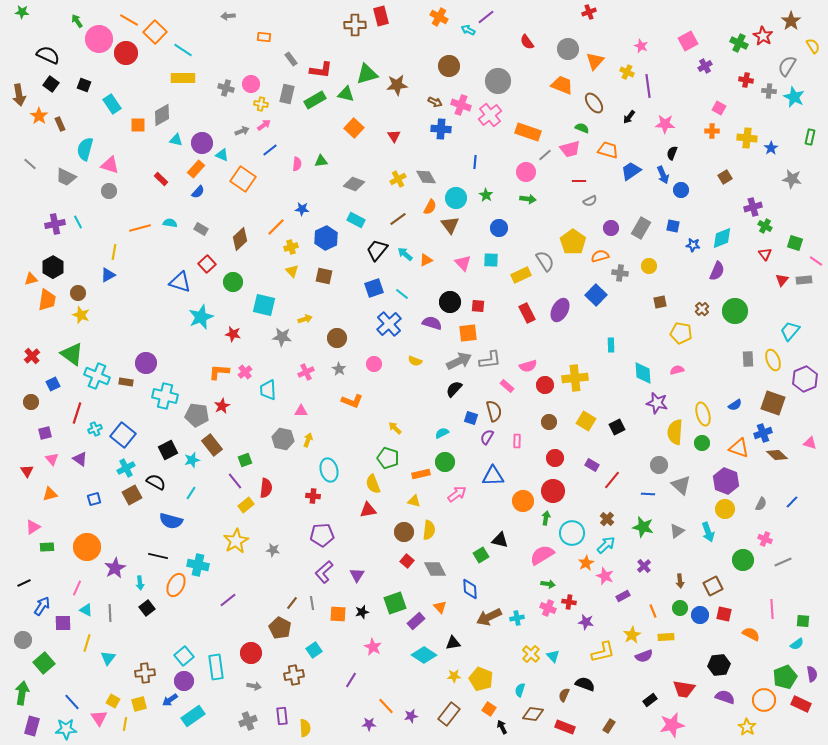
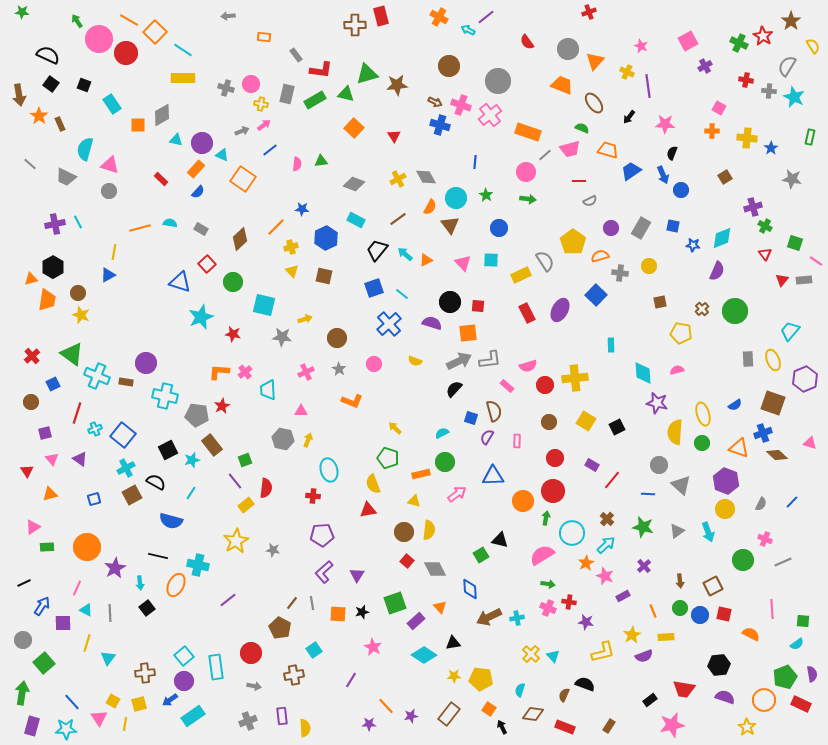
gray rectangle at (291, 59): moved 5 px right, 4 px up
blue cross at (441, 129): moved 1 px left, 4 px up; rotated 12 degrees clockwise
yellow pentagon at (481, 679): rotated 15 degrees counterclockwise
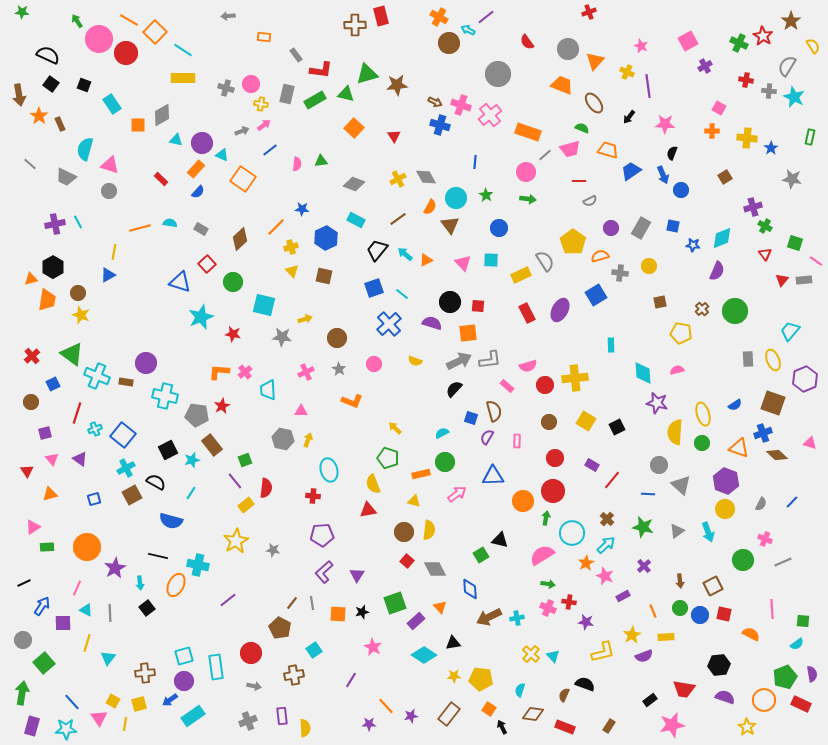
brown circle at (449, 66): moved 23 px up
gray circle at (498, 81): moved 7 px up
blue square at (596, 295): rotated 15 degrees clockwise
cyan square at (184, 656): rotated 24 degrees clockwise
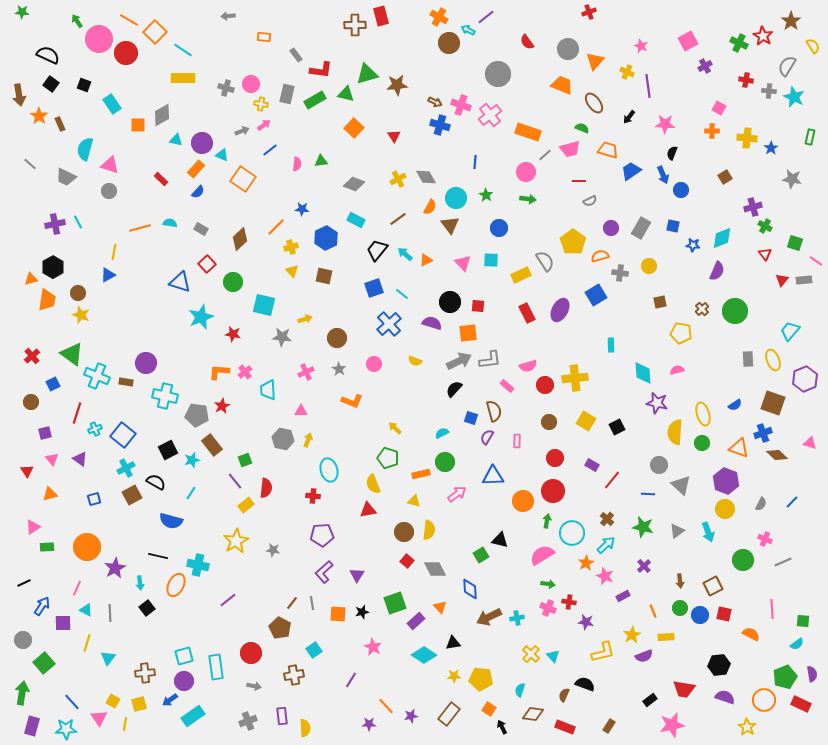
green arrow at (546, 518): moved 1 px right, 3 px down
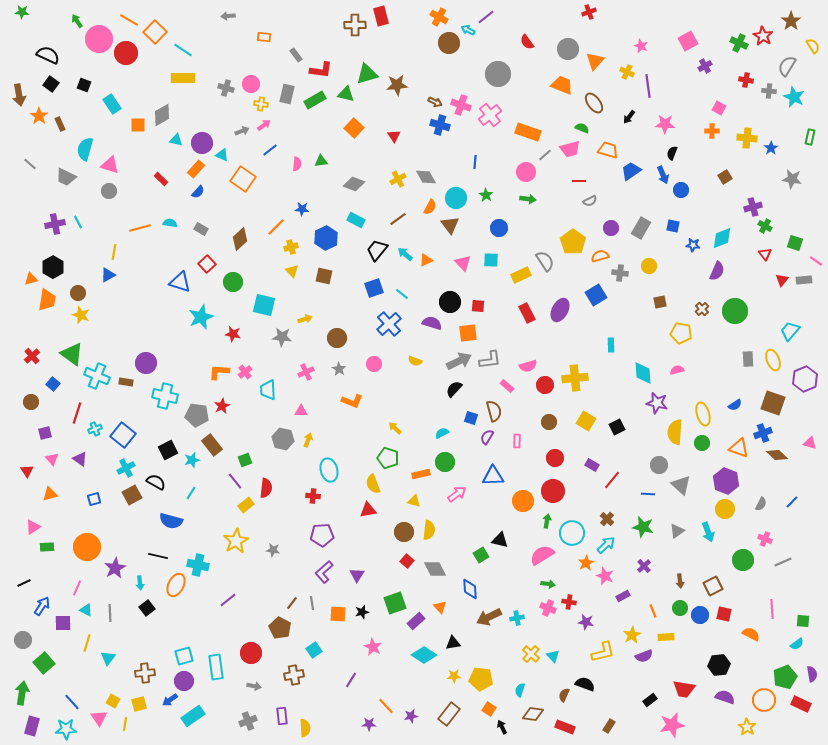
blue square at (53, 384): rotated 24 degrees counterclockwise
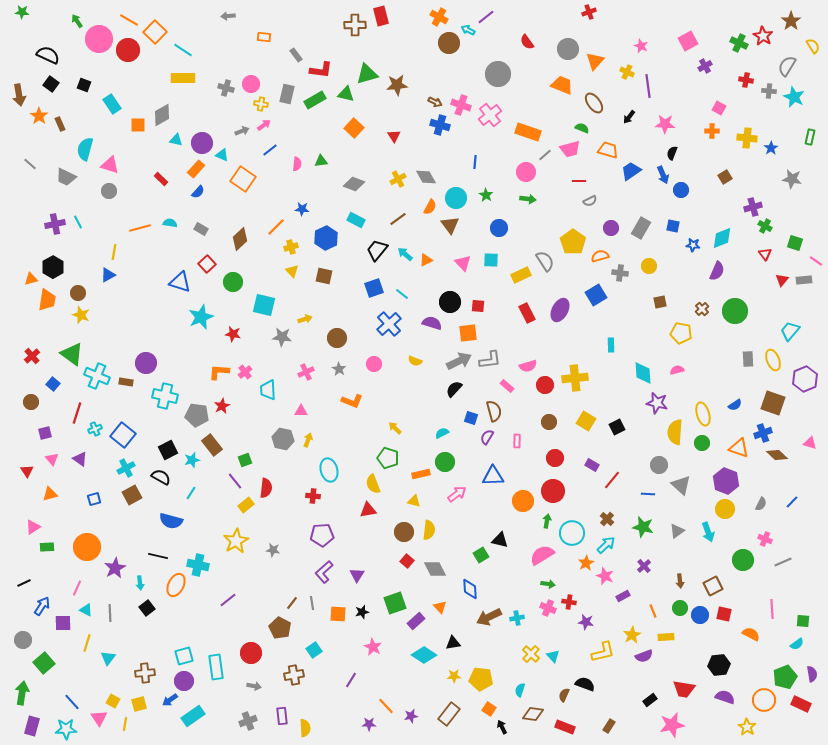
red circle at (126, 53): moved 2 px right, 3 px up
black semicircle at (156, 482): moved 5 px right, 5 px up
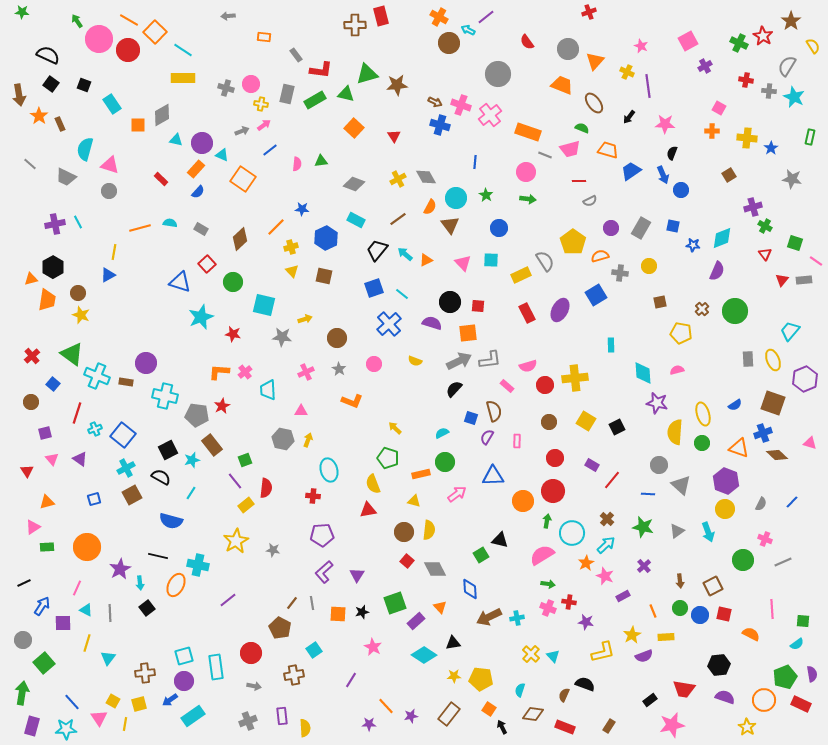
gray line at (545, 155): rotated 64 degrees clockwise
brown square at (725, 177): moved 4 px right, 2 px up
orange triangle at (50, 494): moved 3 px left, 8 px down
purple star at (115, 568): moved 5 px right, 1 px down
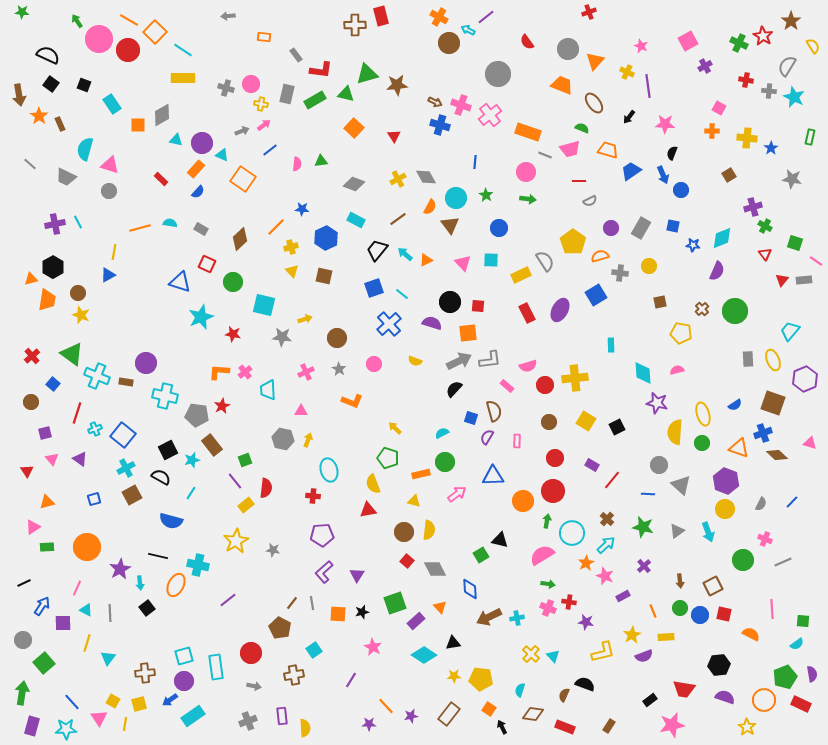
red square at (207, 264): rotated 24 degrees counterclockwise
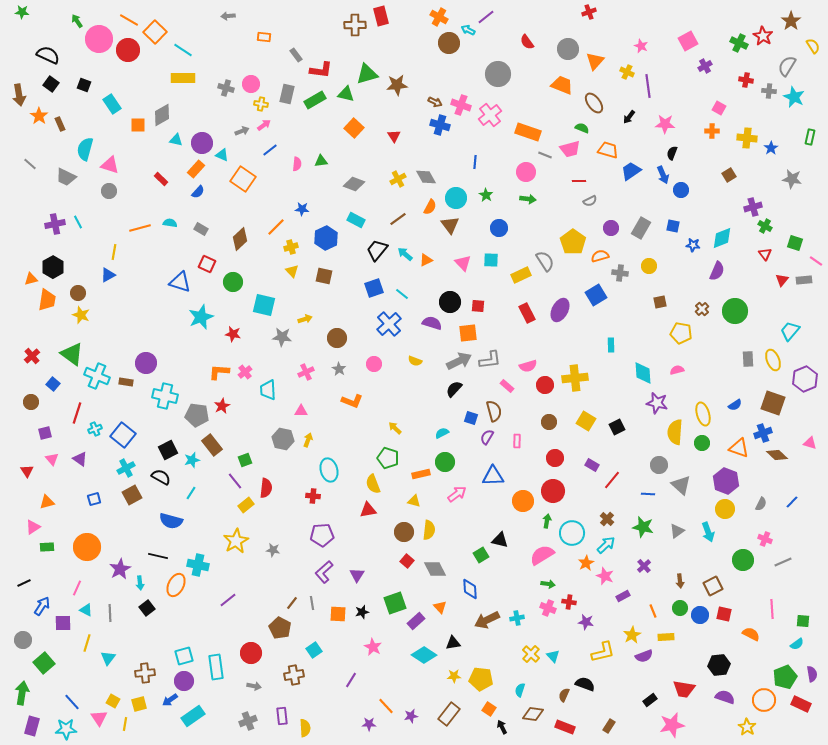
brown arrow at (489, 617): moved 2 px left, 3 px down
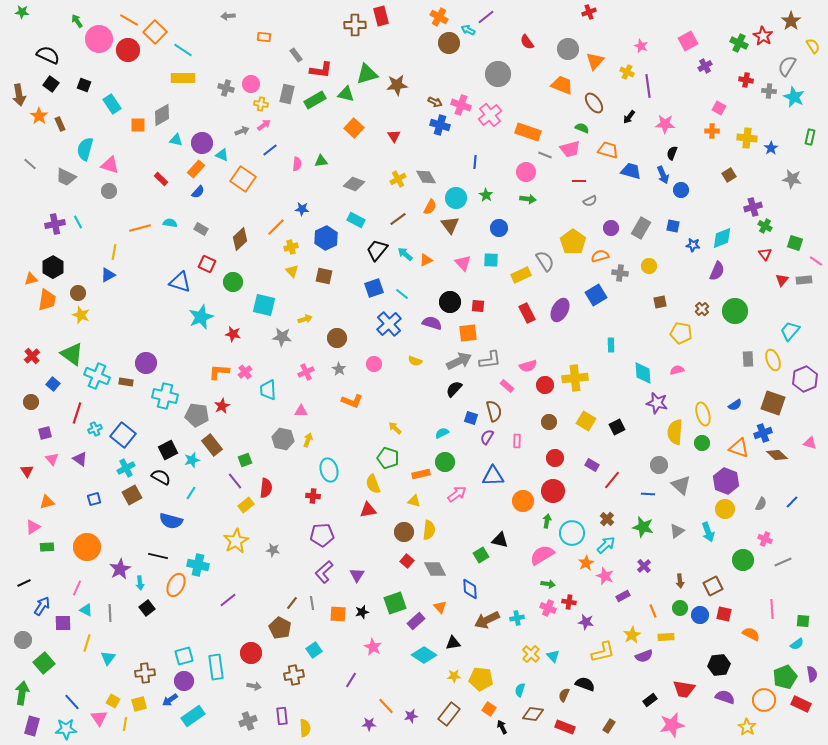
blue trapezoid at (631, 171): rotated 50 degrees clockwise
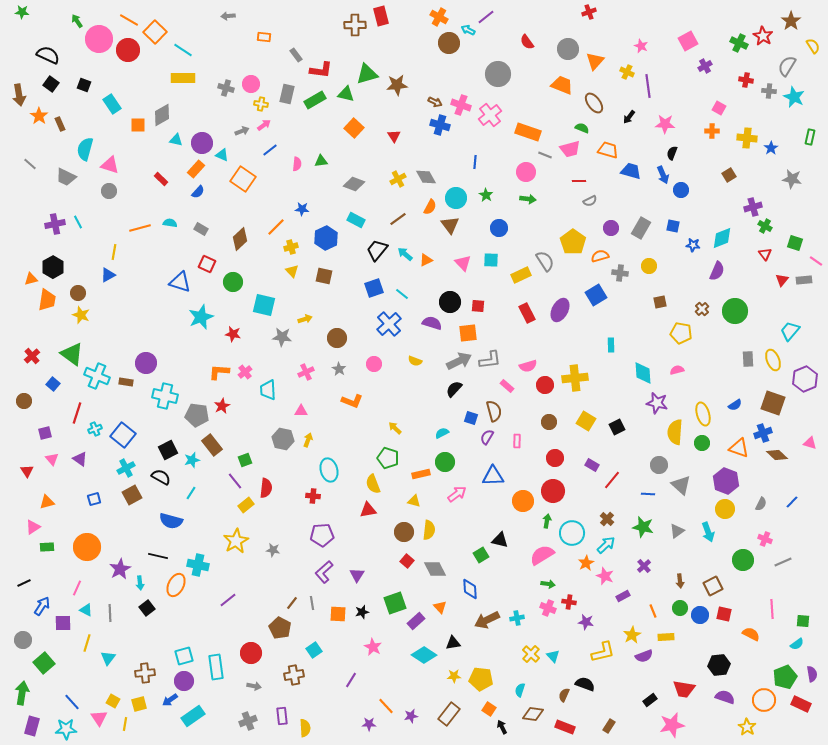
brown circle at (31, 402): moved 7 px left, 1 px up
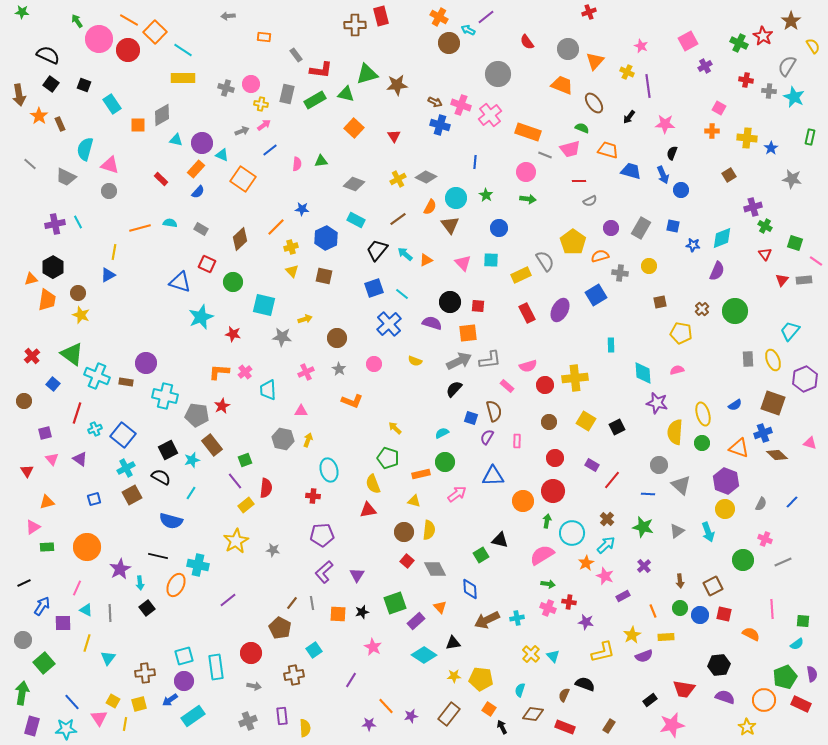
gray diamond at (426, 177): rotated 35 degrees counterclockwise
